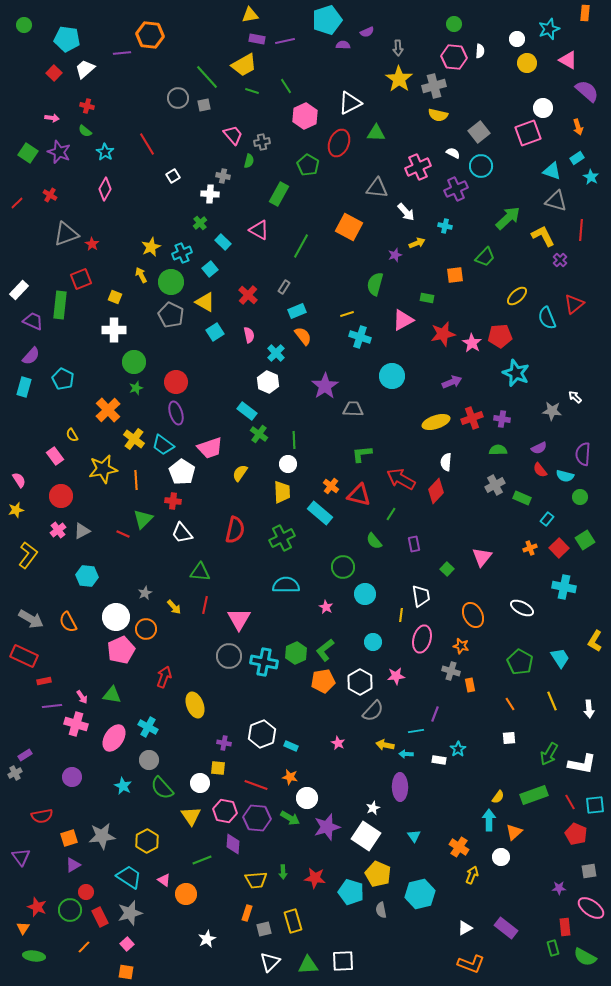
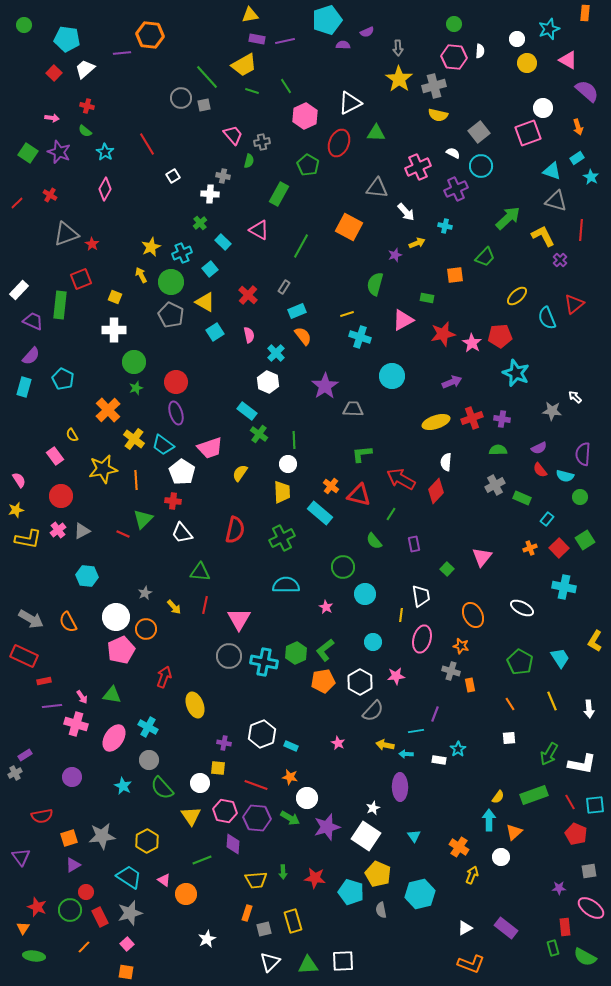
gray circle at (178, 98): moved 3 px right
yellow L-shape at (28, 555): moved 16 px up; rotated 64 degrees clockwise
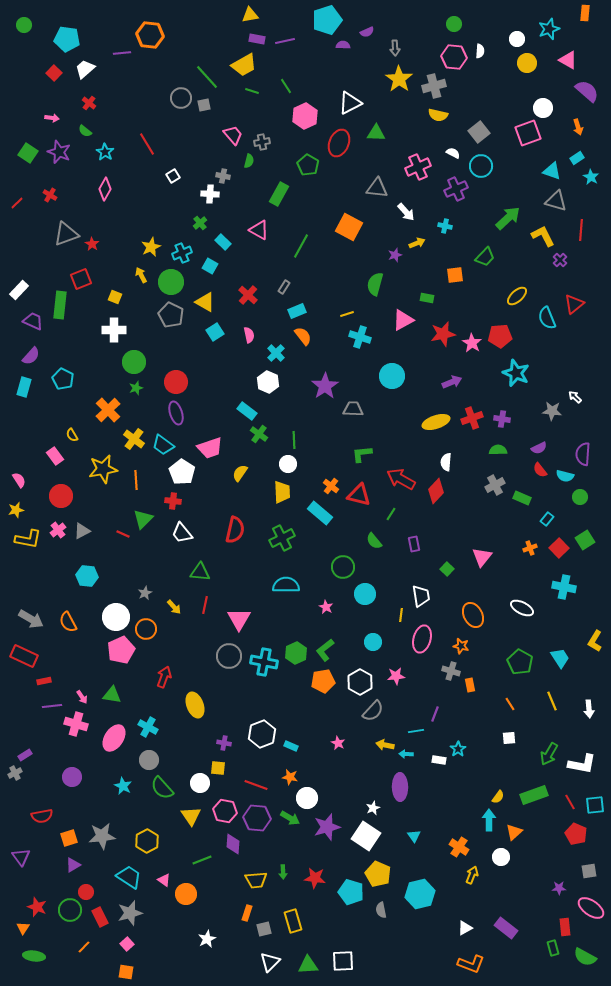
gray arrow at (398, 48): moved 3 px left
red cross at (87, 106): moved 2 px right, 3 px up; rotated 24 degrees clockwise
cyan square at (210, 269): moved 3 px up; rotated 21 degrees counterclockwise
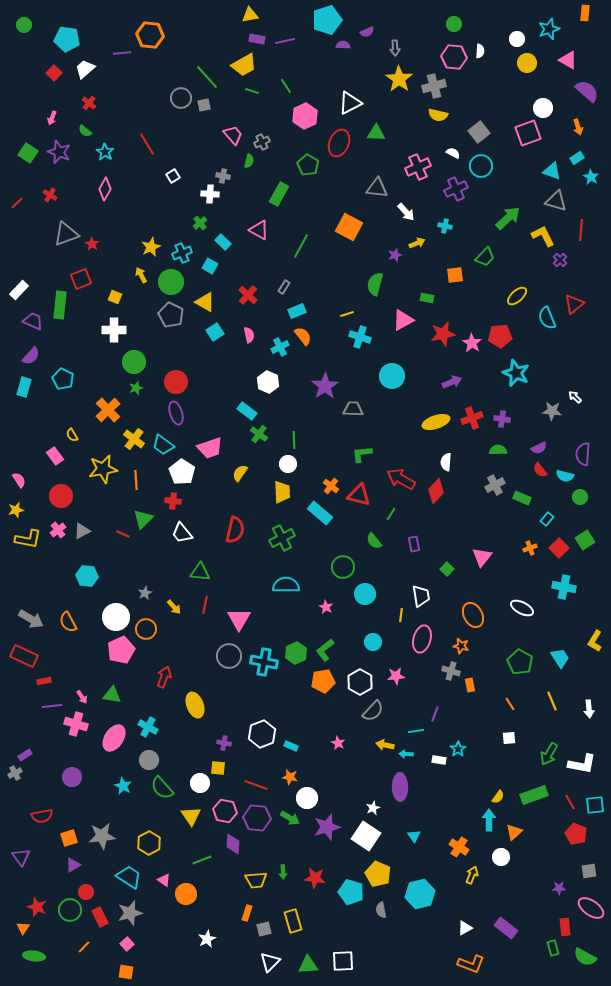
pink arrow at (52, 118): rotated 104 degrees clockwise
gray cross at (262, 142): rotated 14 degrees counterclockwise
cyan cross at (276, 353): moved 4 px right, 6 px up; rotated 18 degrees clockwise
yellow hexagon at (147, 841): moved 2 px right, 2 px down
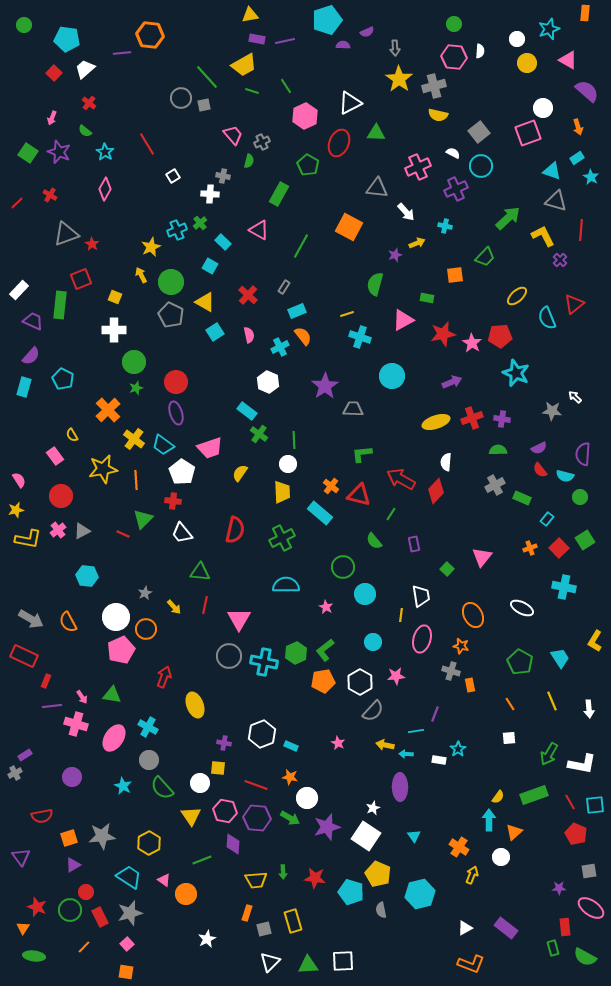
cyan cross at (182, 253): moved 5 px left, 23 px up
red rectangle at (44, 681): moved 2 px right; rotated 56 degrees counterclockwise
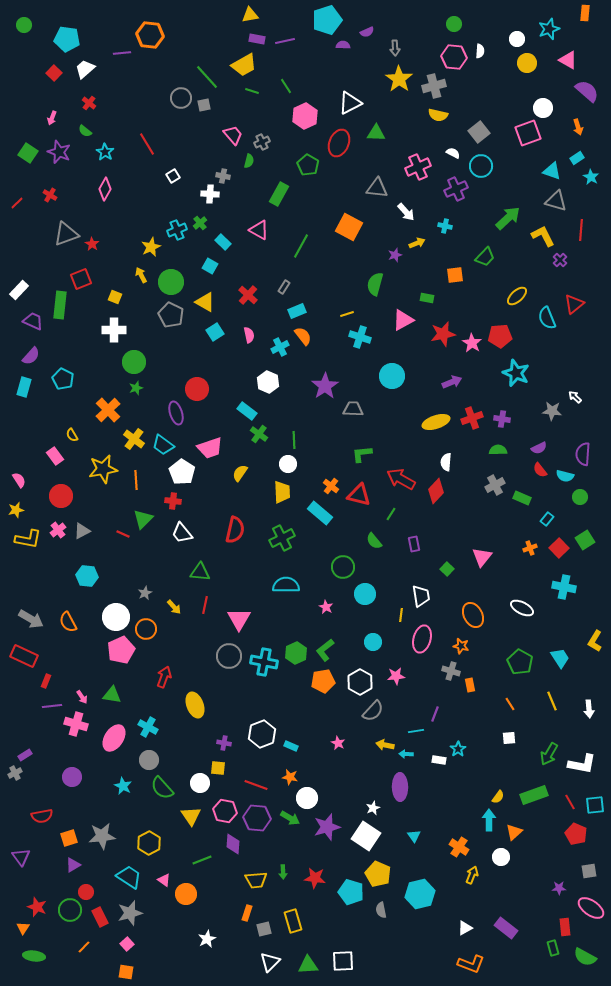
red circle at (176, 382): moved 21 px right, 7 px down
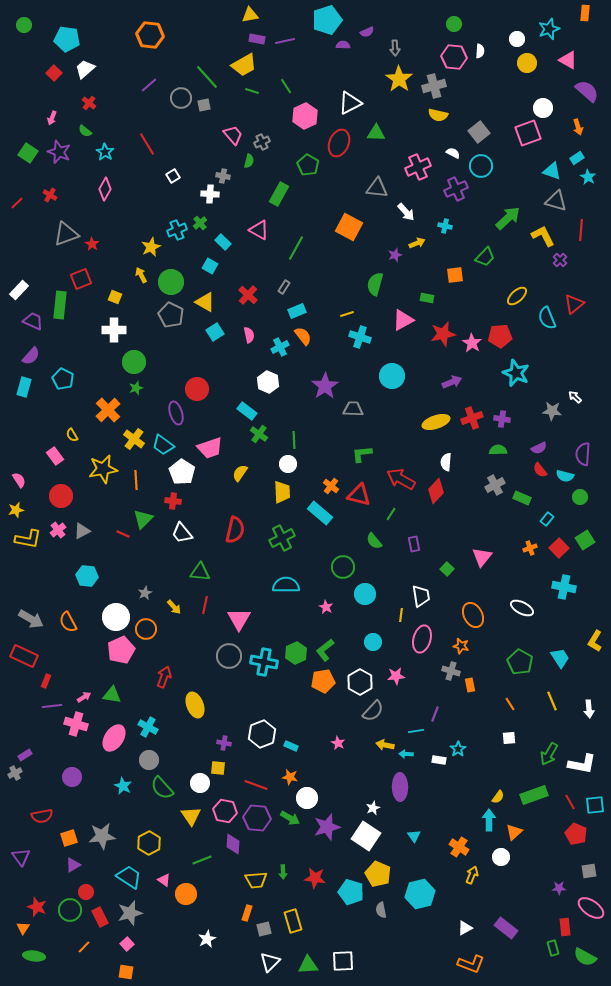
purple line at (122, 53): moved 27 px right, 32 px down; rotated 36 degrees counterclockwise
cyan star at (591, 177): moved 3 px left
green line at (301, 246): moved 5 px left, 2 px down
pink arrow at (82, 697): moved 2 px right; rotated 88 degrees counterclockwise
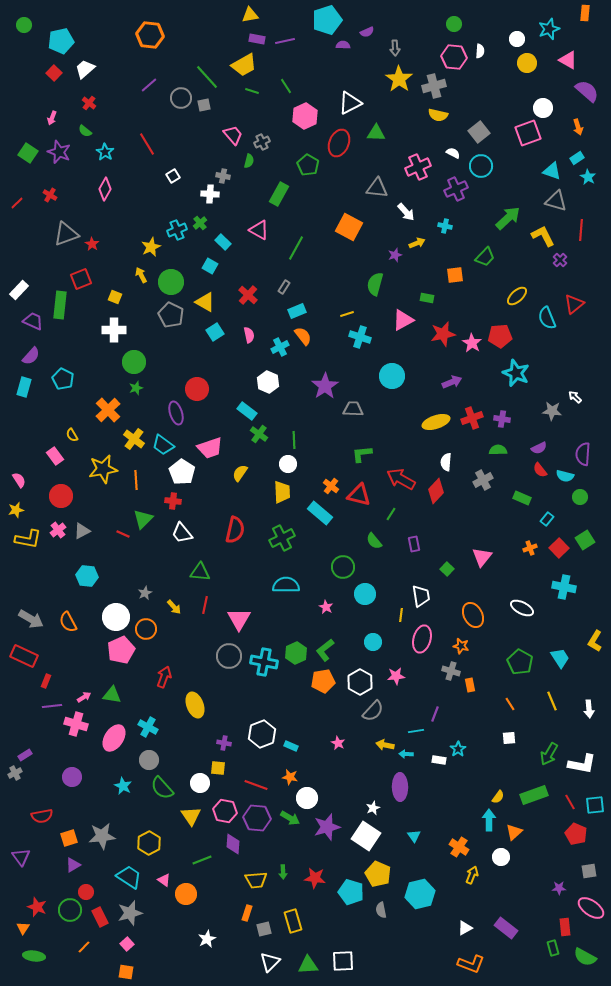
cyan pentagon at (67, 39): moved 6 px left, 2 px down; rotated 20 degrees counterclockwise
gray cross at (495, 485): moved 12 px left, 5 px up
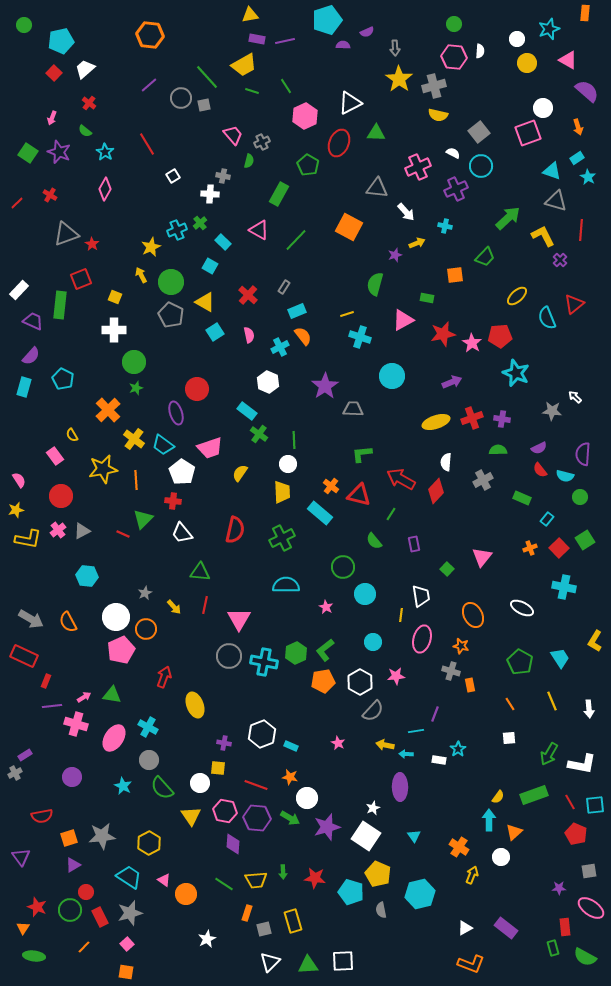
green line at (296, 248): moved 8 px up; rotated 15 degrees clockwise
green line at (202, 860): moved 22 px right, 24 px down; rotated 54 degrees clockwise
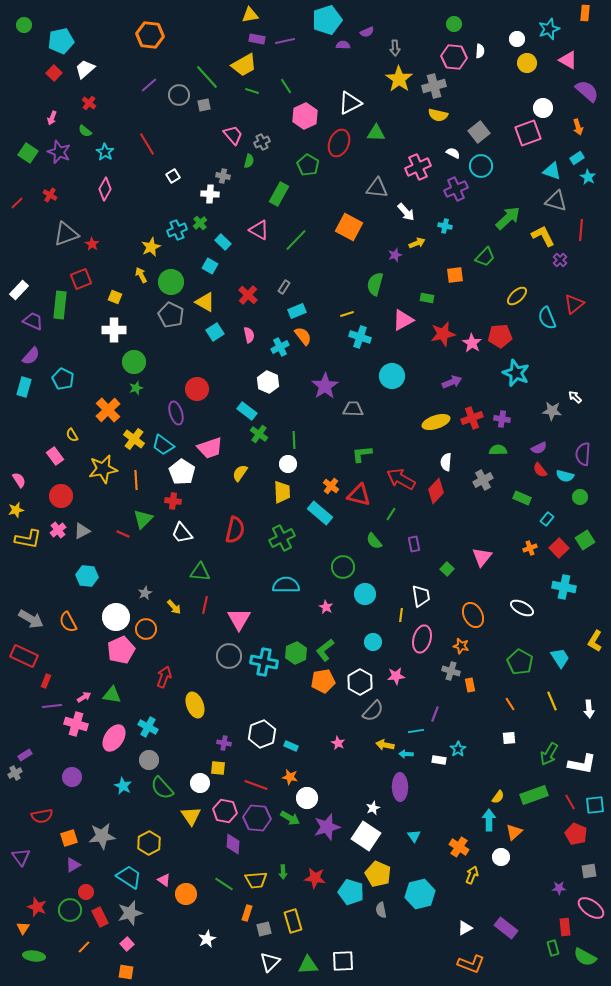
gray circle at (181, 98): moved 2 px left, 3 px up
